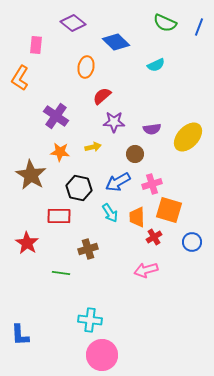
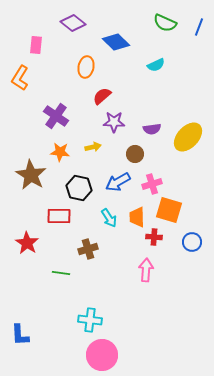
cyan arrow: moved 1 px left, 5 px down
red cross: rotated 35 degrees clockwise
pink arrow: rotated 110 degrees clockwise
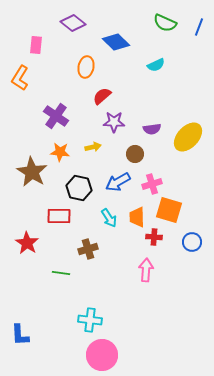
brown star: moved 1 px right, 3 px up
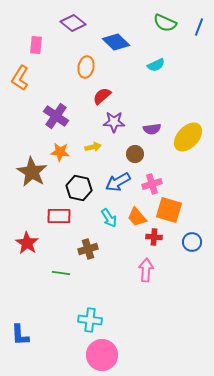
orange trapezoid: rotated 40 degrees counterclockwise
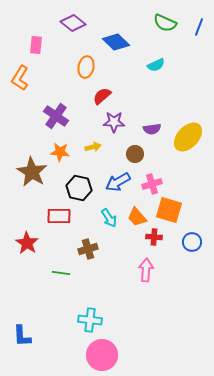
blue L-shape: moved 2 px right, 1 px down
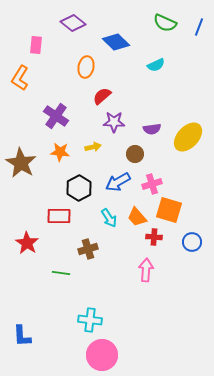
brown star: moved 11 px left, 9 px up
black hexagon: rotated 20 degrees clockwise
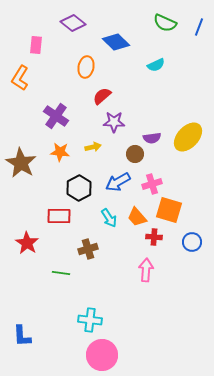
purple semicircle: moved 9 px down
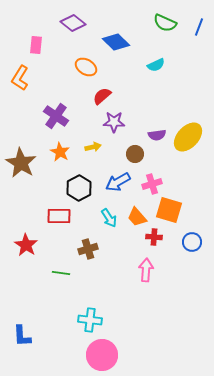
orange ellipse: rotated 70 degrees counterclockwise
purple semicircle: moved 5 px right, 3 px up
orange star: rotated 24 degrees clockwise
red star: moved 1 px left, 2 px down
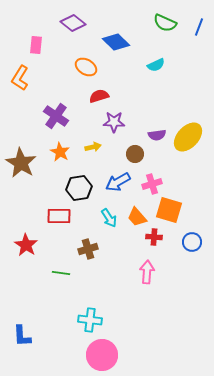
red semicircle: moved 3 px left; rotated 24 degrees clockwise
black hexagon: rotated 20 degrees clockwise
pink arrow: moved 1 px right, 2 px down
